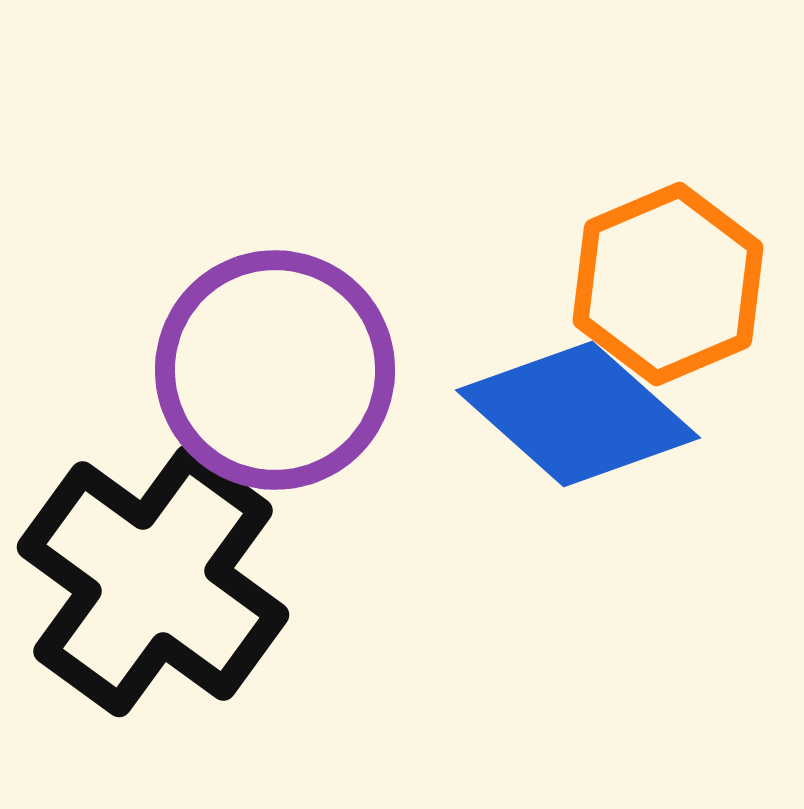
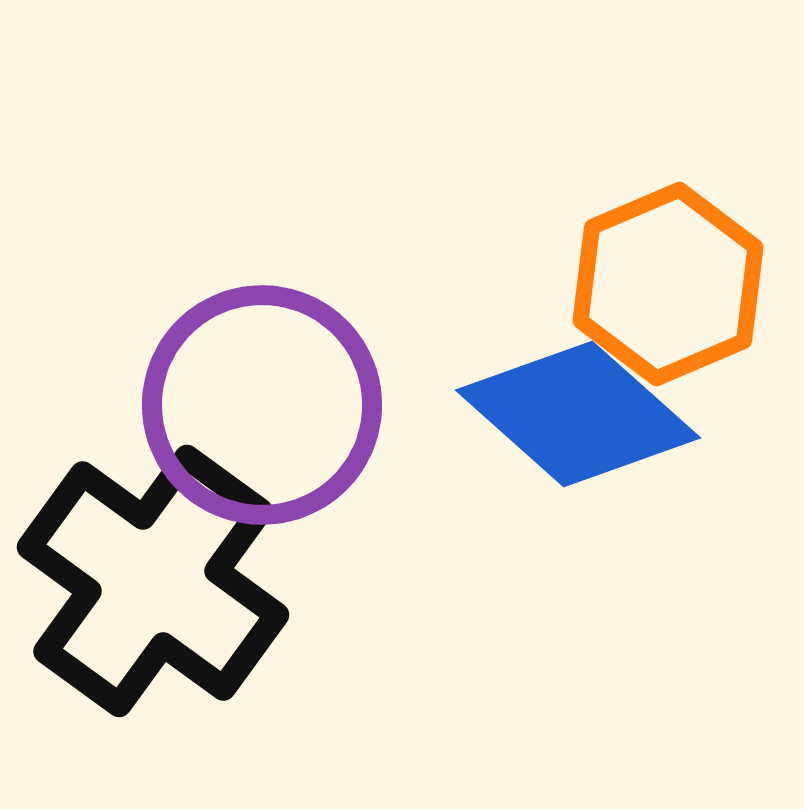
purple circle: moved 13 px left, 35 px down
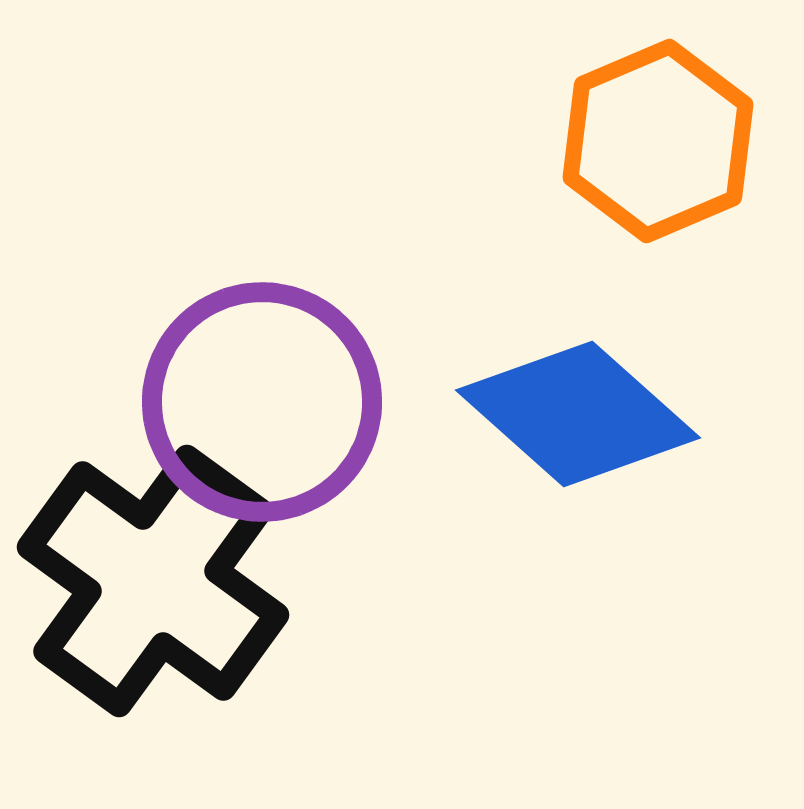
orange hexagon: moved 10 px left, 143 px up
purple circle: moved 3 px up
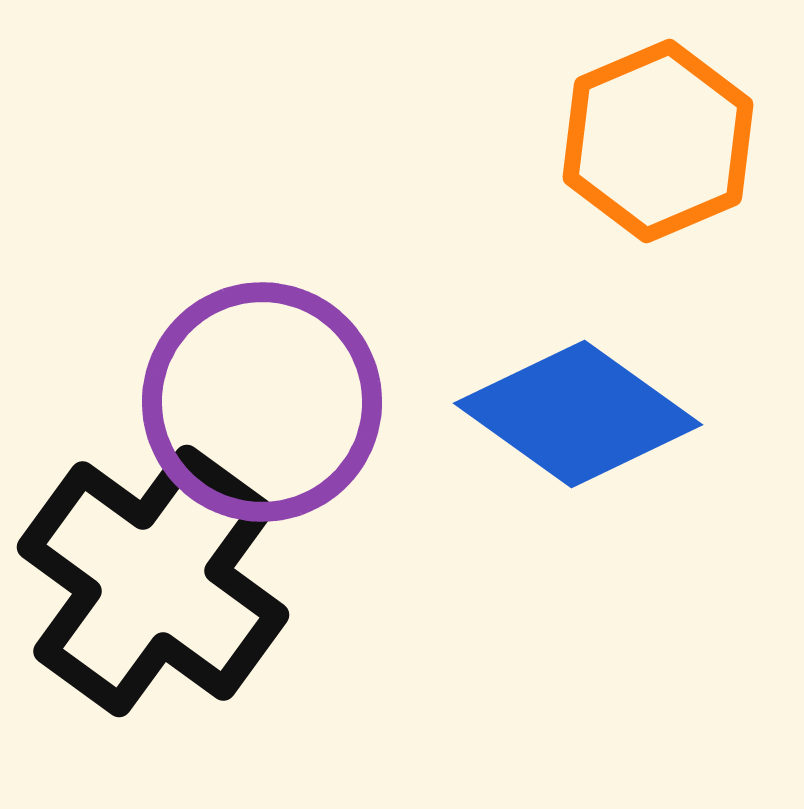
blue diamond: rotated 6 degrees counterclockwise
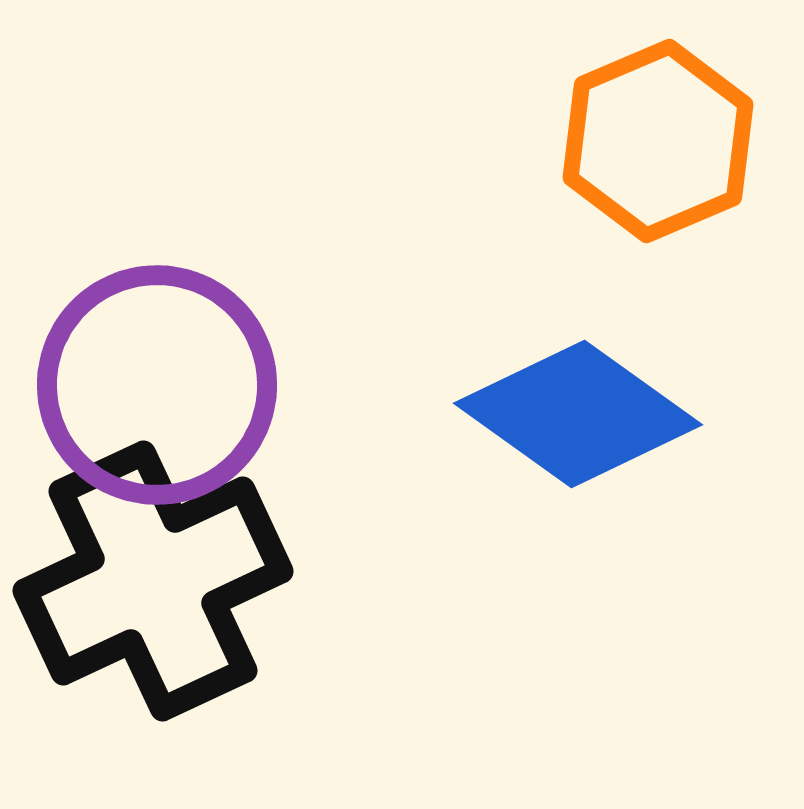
purple circle: moved 105 px left, 17 px up
black cross: rotated 29 degrees clockwise
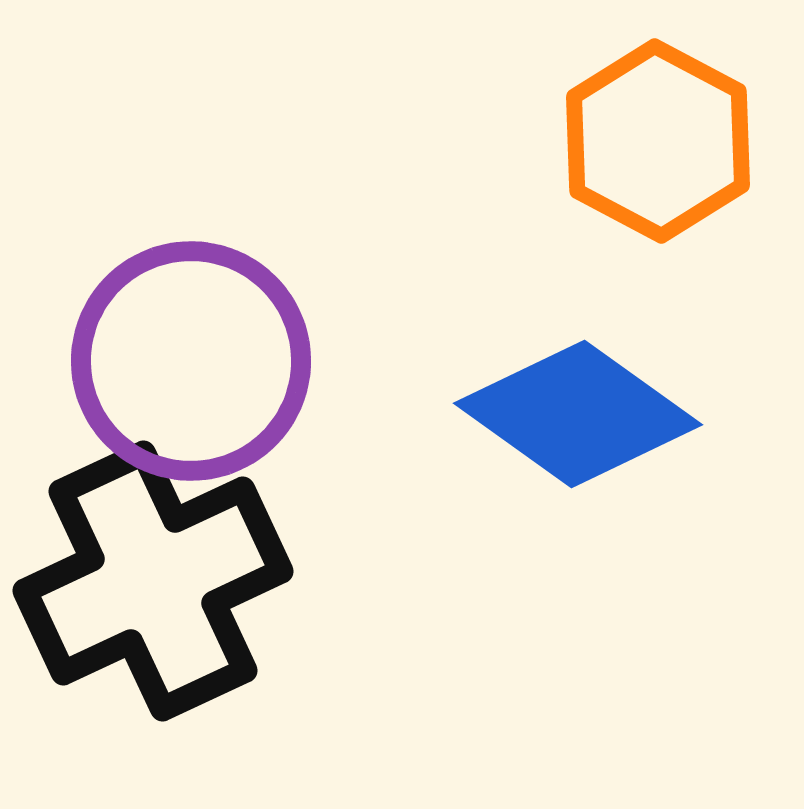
orange hexagon: rotated 9 degrees counterclockwise
purple circle: moved 34 px right, 24 px up
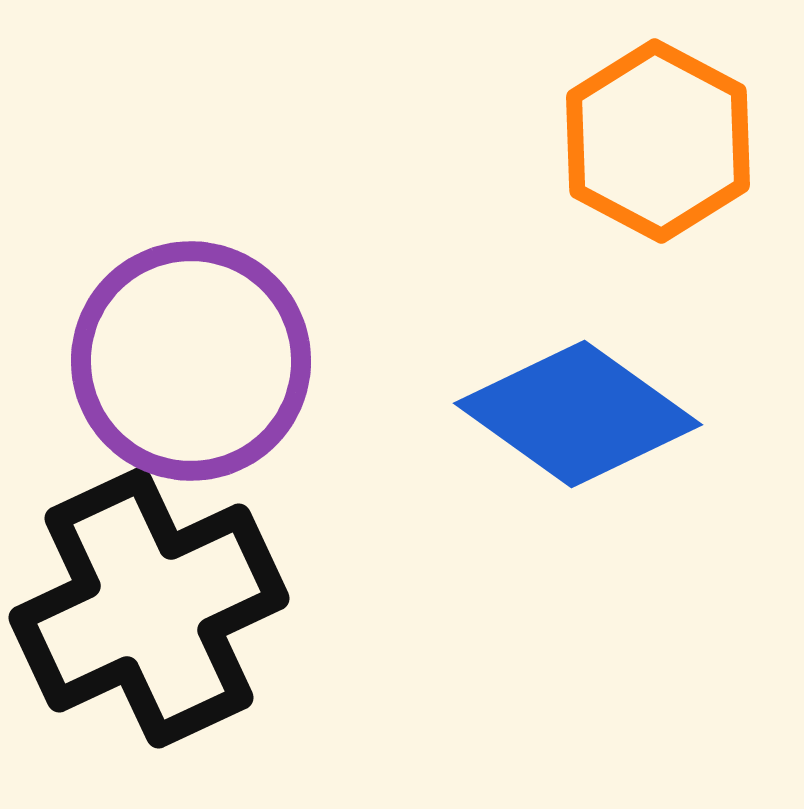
black cross: moved 4 px left, 27 px down
